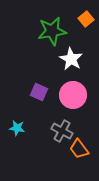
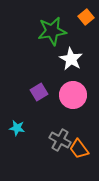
orange square: moved 2 px up
purple square: rotated 36 degrees clockwise
gray cross: moved 2 px left, 9 px down
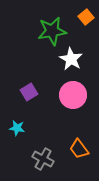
purple square: moved 10 px left
gray cross: moved 17 px left, 19 px down
